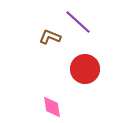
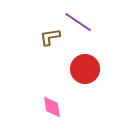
purple line: rotated 8 degrees counterclockwise
brown L-shape: rotated 30 degrees counterclockwise
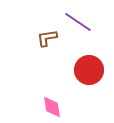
brown L-shape: moved 3 px left, 1 px down
red circle: moved 4 px right, 1 px down
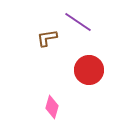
pink diamond: rotated 25 degrees clockwise
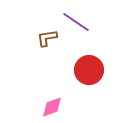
purple line: moved 2 px left
pink diamond: rotated 55 degrees clockwise
